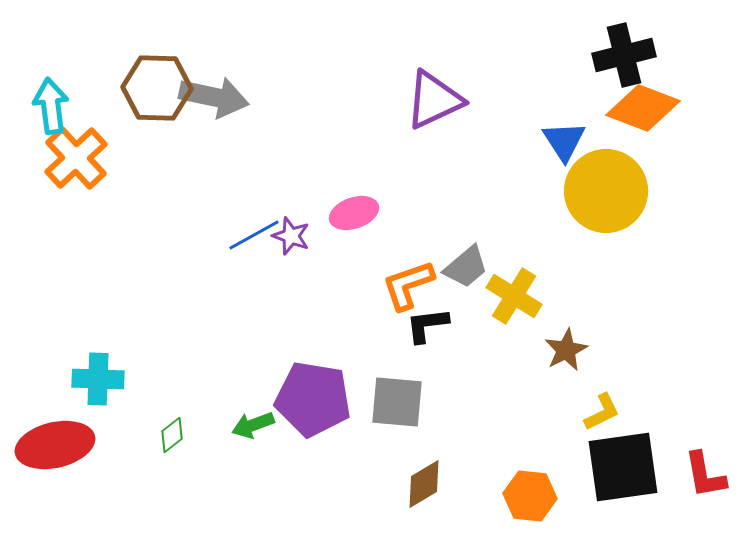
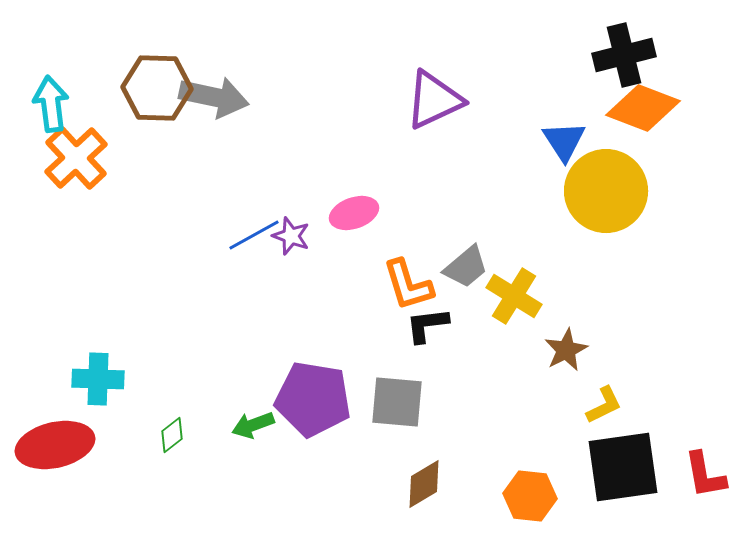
cyan arrow: moved 2 px up
orange L-shape: rotated 88 degrees counterclockwise
yellow L-shape: moved 2 px right, 7 px up
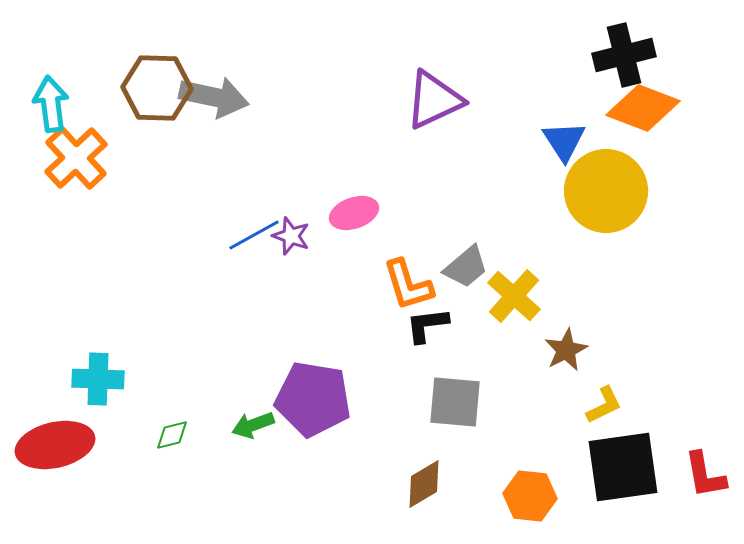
yellow cross: rotated 10 degrees clockwise
gray square: moved 58 px right
green diamond: rotated 24 degrees clockwise
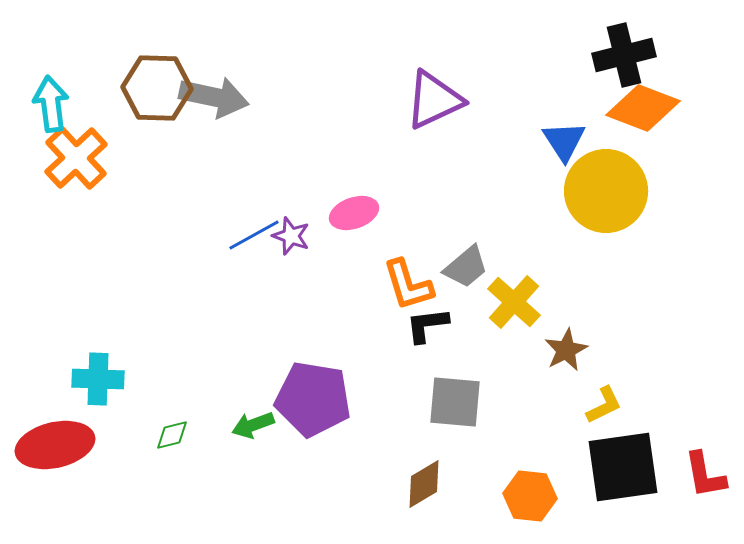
yellow cross: moved 6 px down
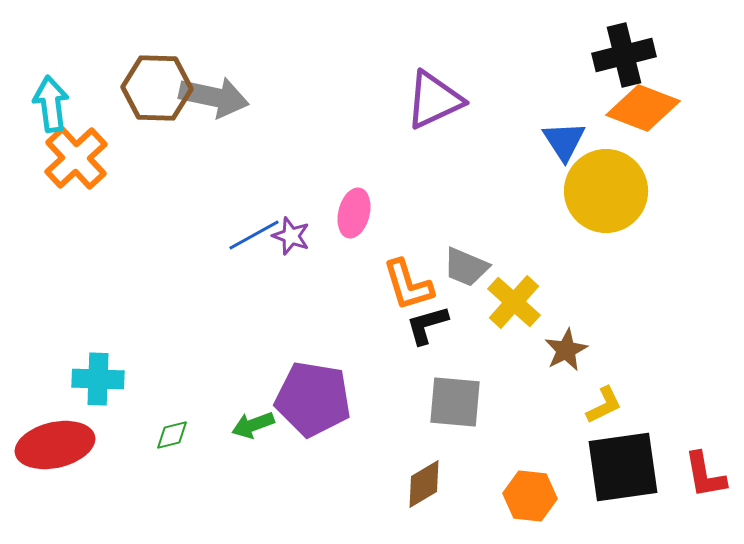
pink ellipse: rotated 57 degrees counterclockwise
gray trapezoid: rotated 63 degrees clockwise
black L-shape: rotated 9 degrees counterclockwise
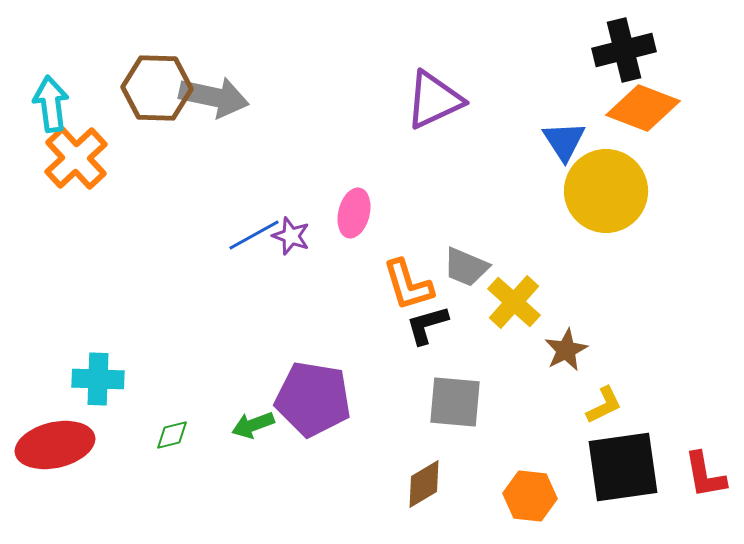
black cross: moved 5 px up
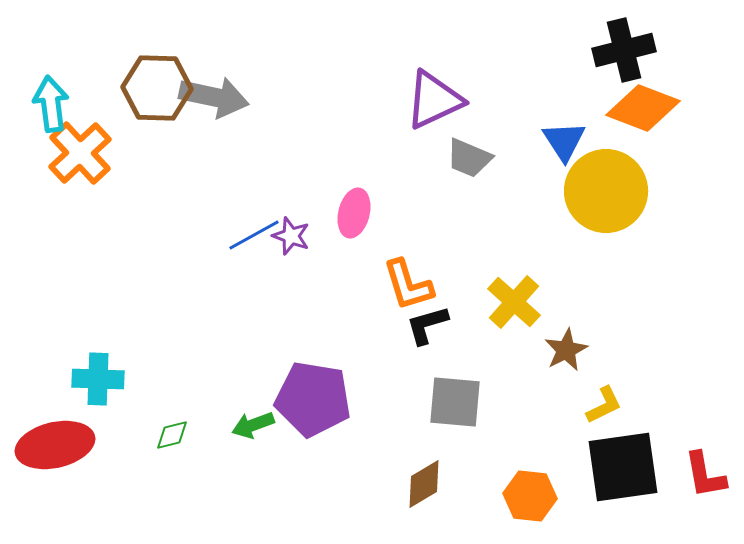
orange cross: moved 4 px right, 5 px up
gray trapezoid: moved 3 px right, 109 px up
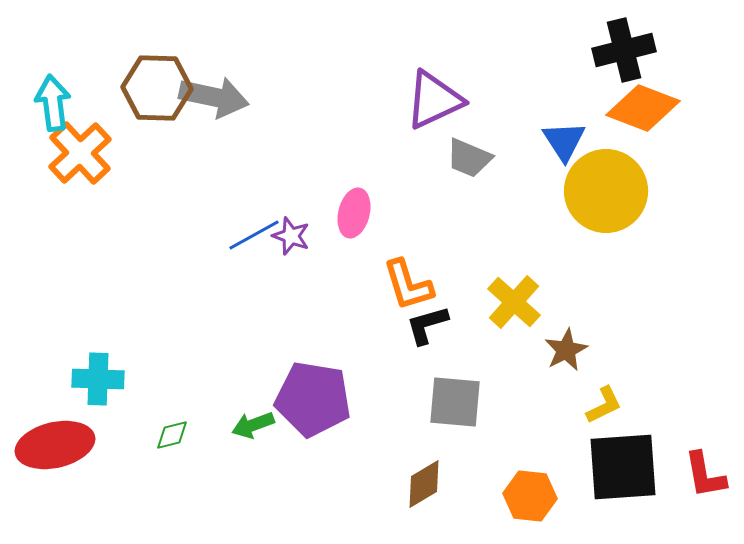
cyan arrow: moved 2 px right, 1 px up
black square: rotated 4 degrees clockwise
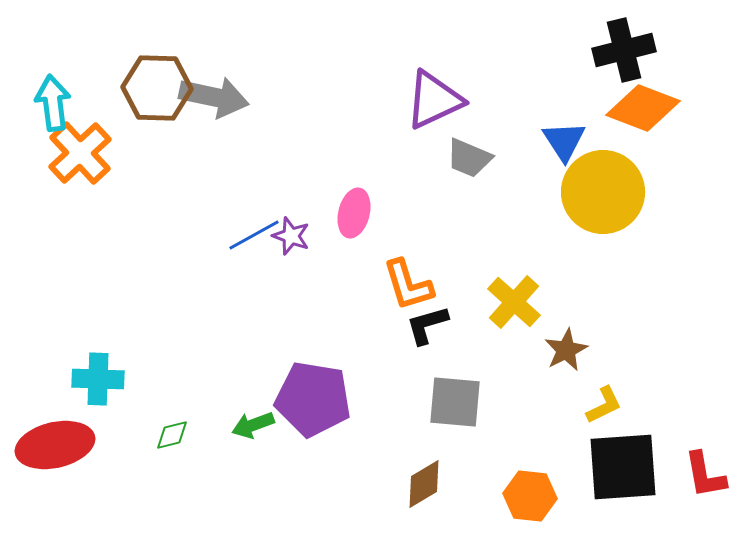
yellow circle: moved 3 px left, 1 px down
